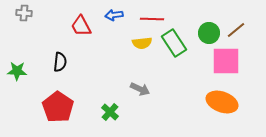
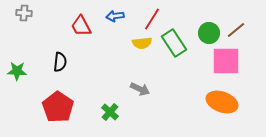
blue arrow: moved 1 px right, 1 px down
red line: rotated 60 degrees counterclockwise
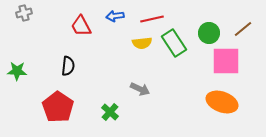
gray cross: rotated 21 degrees counterclockwise
red line: rotated 45 degrees clockwise
brown line: moved 7 px right, 1 px up
black semicircle: moved 8 px right, 4 px down
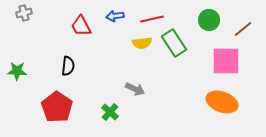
green circle: moved 13 px up
gray arrow: moved 5 px left
red pentagon: moved 1 px left
